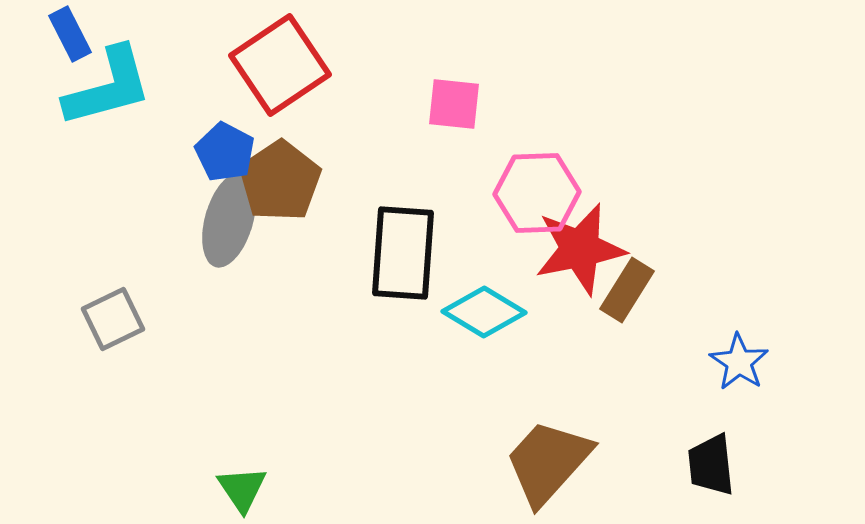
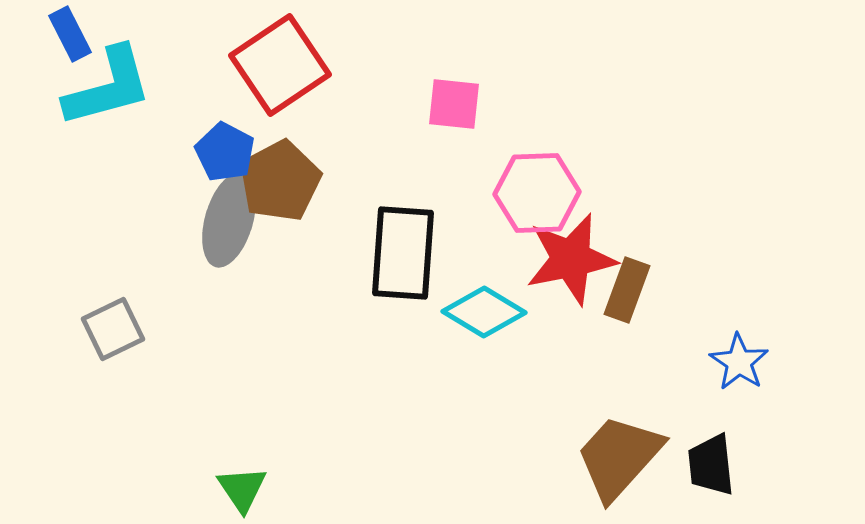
brown pentagon: rotated 6 degrees clockwise
red star: moved 9 px left, 10 px down
brown rectangle: rotated 12 degrees counterclockwise
gray square: moved 10 px down
brown trapezoid: moved 71 px right, 5 px up
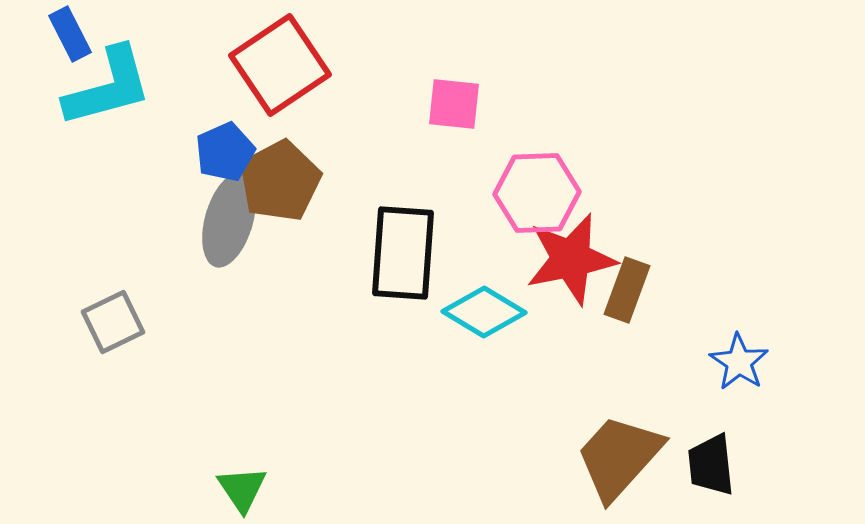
blue pentagon: rotated 20 degrees clockwise
gray square: moved 7 px up
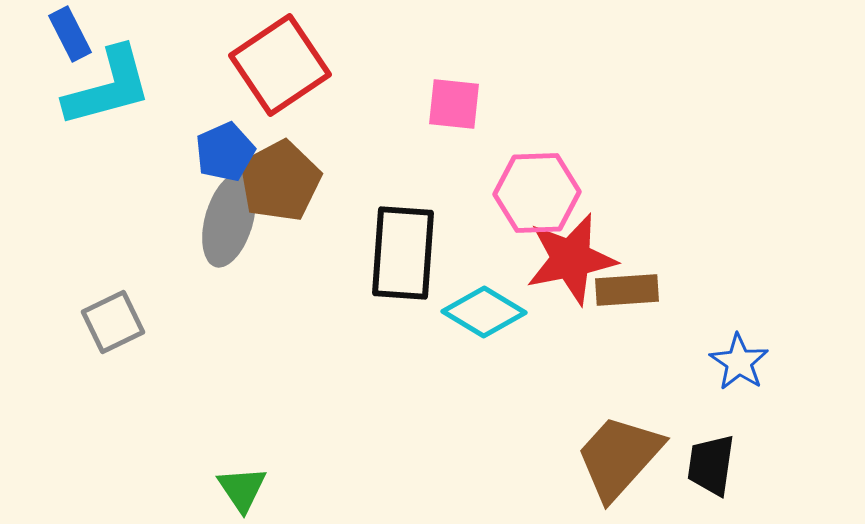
brown rectangle: rotated 66 degrees clockwise
black trapezoid: rotated 14 degrees clockwise
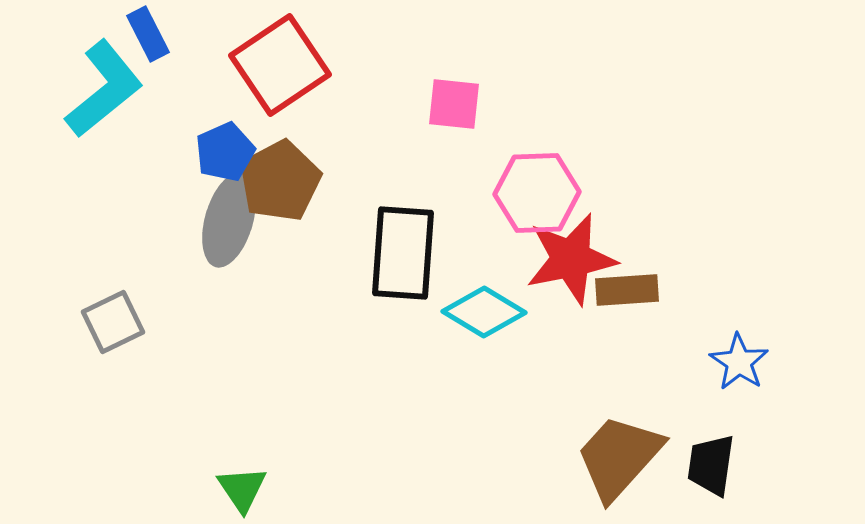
blue rectangle: moved 78 px right
cyan L-shape: moved 4 px left, 2 px down; rotated 24 degrees counterclockwise
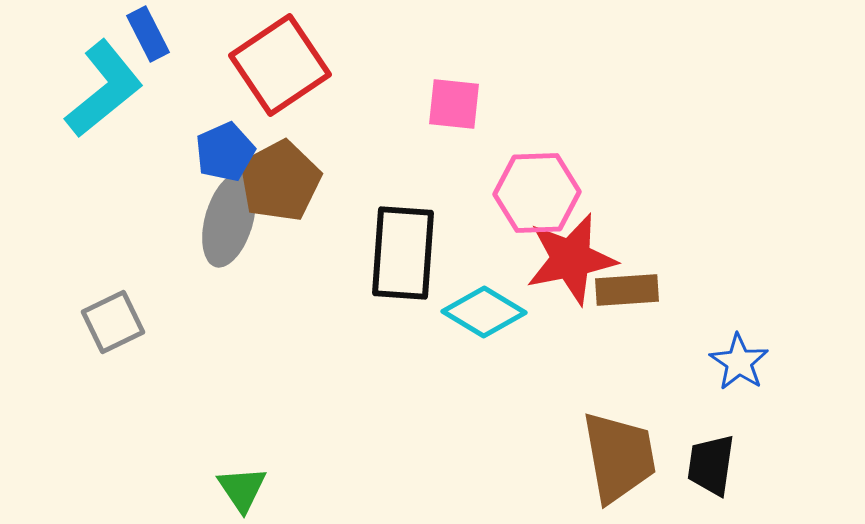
brown trapezoid: rotated 128 degrees clockwise
